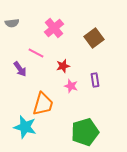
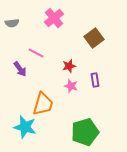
pink cross: moved 10 px up
red star: moved 6 px right
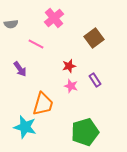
gray semicircle: moved 1 px left, 1 px down
pink line: moved 9 px up
purple rectangle: rotated 24 degrees counterclockwise
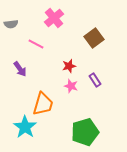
cyan star: rotated 20 degrees clockwise
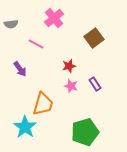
purple rectangle: moved 4 px down
